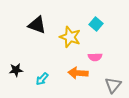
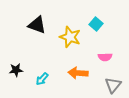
pink semicircle: moved 10 px right
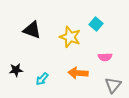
black triangle: moved 5 px left, 5 px down
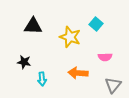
black triangle: moved 1 px right, 4 px up; rotated 18 degrees counterclockwise
black star: moved 8 px right, 8 px up; rotated 16 degrees clockwise
cyan arrow: rotated 48 degrees counterclockwise
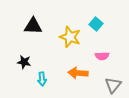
pink semicircle: moved 3 px left, 1 px up
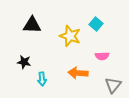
black triangle: moved 1 px left, 1 px up
yellow star: moved 1 px up
